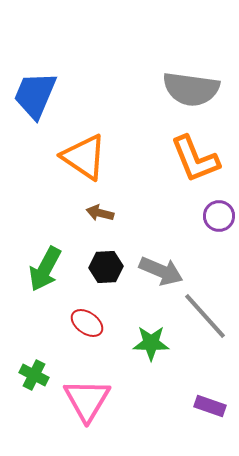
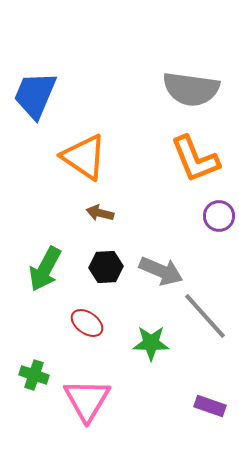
green cross: rotated 8 degrees counterclockwise
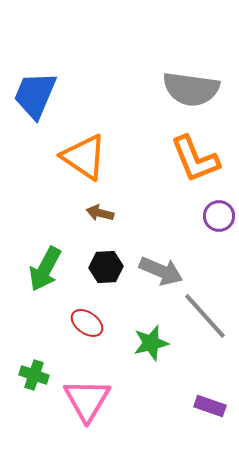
green star: rotated 15 degrees counterclockwise
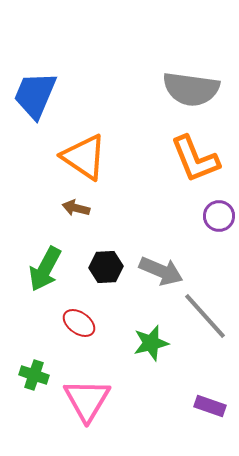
brown arrow: moved 24 px left, 5 px up
red ellipse: moved 8 px left
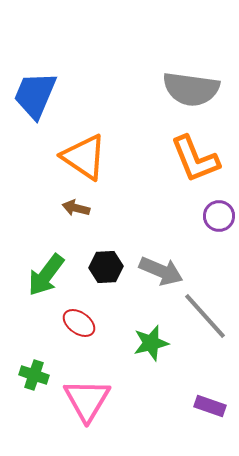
green arrow: moved 1 px right, 6 px down; rotated 9 degrees clockwise
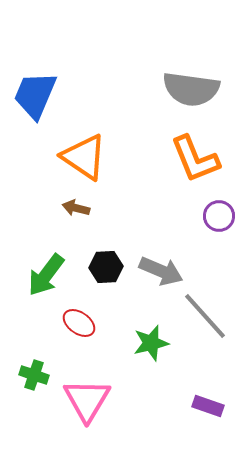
purple rectangle: moved 2 px left
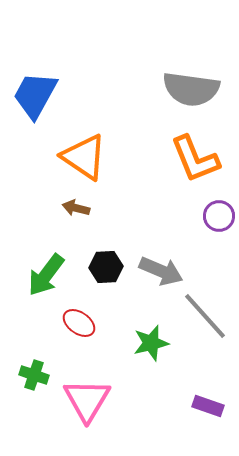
blue trapezoid: rotated 6 degrees clockwise
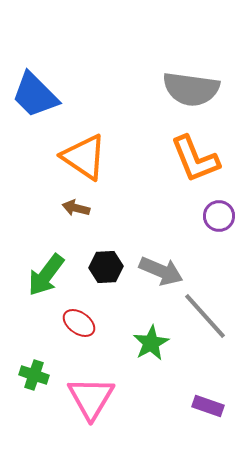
blue trapezoid: rotated 74 degrees counterclockwise
green star: rotated 15 degrees counterclockwise
pink triangle: moved 4 px right, 2 px up
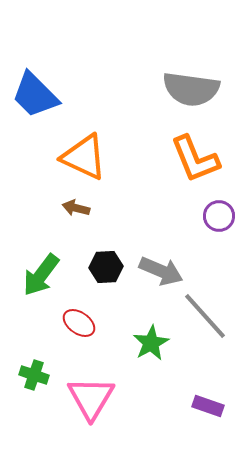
orange triangle: rotated 9 degrees counterclockwise
green arrow: moved 5 px left
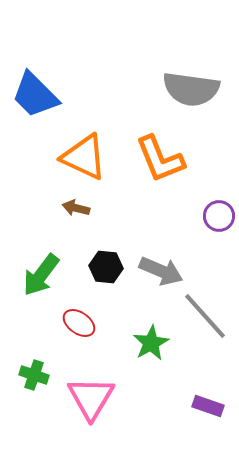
orange L-shape: moved 35 px left
black hexagon: rotated 8 degrees clockwise
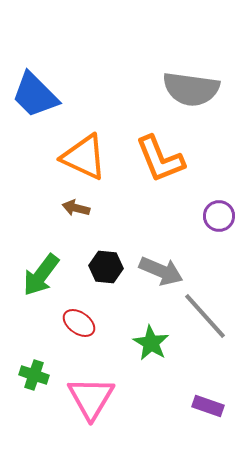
green star: rotated 12 degrees counterclockwise
